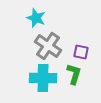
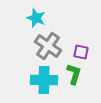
cyan cross: moved 1 px right, 2 px down
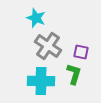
cyan cross: moved 3 px left, 1 px down
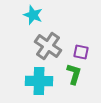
cyan star: moved 3 px left, 3 px up
cyan cross: moved 2 px left
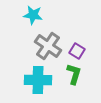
cyan star: rotated 12 degrees counterclockwise
purple square: moved 4 px left, 1 px up; rotated 21 degrees clockwise
cyan cross: moved 1 px left, 1 px up
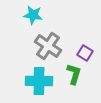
purple square: moved 8 px right, 2 px down
cyan cross: moved 1 px right, 1 px down
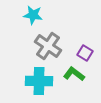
green L-shape: rotated 70 degrees counterclockwise
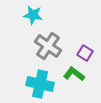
cyan cross: moved 1 px right, 3 px down; rotated 12 degrees clockwise
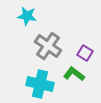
cyan star: moved 6 px left, 1 px down
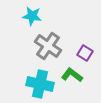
cyan star: moved 5 px right
green L-shape: moved 2 px left, 1 px down
